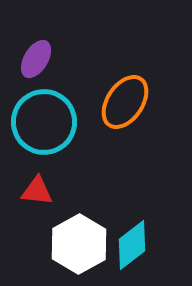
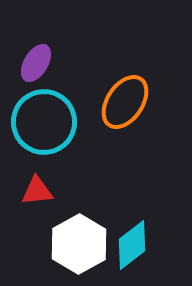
purple ellipse: moved 4 px down
red triangle: rotated 12 degrees counterclockwise
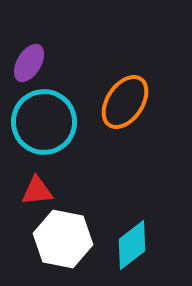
purple ellipse: moved 7 px left
white hexagon: moved 16 px left, 5 px up; rotated 20 degrees counterclockwise
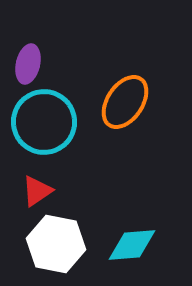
purple ellipse: moved 1 px left, 1 px down; rotated 18 degrees counterclockwise
red triangle: rotated 28 degrees counterclockwise
white hexagon: moved 7 px left, 5 px down
cyan diamond: rotated 33 degrees clockwise
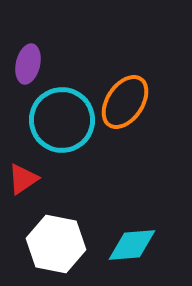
cyan circle: moved 18 px right, 2 px up
red triangle: moved 14 px left, 12 px up
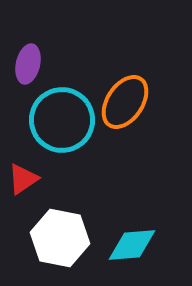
white hexagon: moved 4 px right, 6 px up
